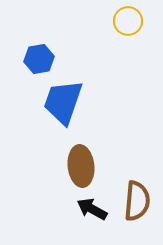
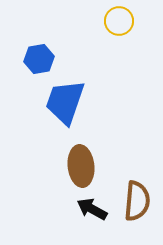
yellow circle: moved 9 px left
blue trapezoid: moved 2 px right
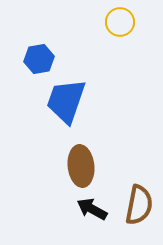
yellow circle: moved 1 px right, 1 px down
blue trapezoid: moved 1 px right, 1 px up
brown semicircle: moved 2 px right, 4 px down; rotated 6 degrees clockwise
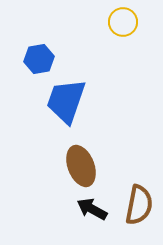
yellow circle: moved 3 px right
brown ellipse: rotated 15 degrees counterclockwise
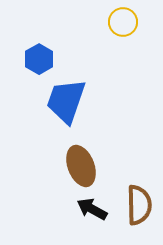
blue hexagon: rotated 20 degrees counterclockwise
brown semicircle: rotated 12 degrees counterclockwise
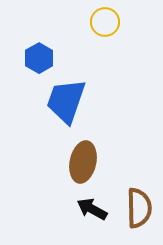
yellow circle: moved 18 px left
blue hexagon: moved 1 px up
brown ellipse: moved 2 px right, 4 px up; rotated 33 degrees clockwise
brown semicircle: moved 3 px down
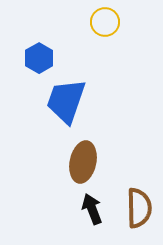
black arrow: rotated 40 degrees clockwise
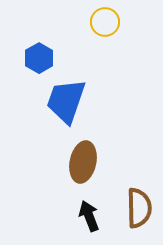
black arrow: moved 3 px left, 7 px down
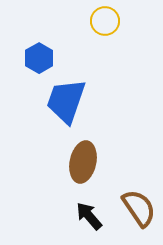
yellow circle: moved 1 px up
brown semicircle: rotated 33 degrees counterclockwise
black arrow: rotated 20 degrees counterclockwise
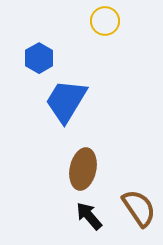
blue trapezoid: rotated 12 degrees clockwise
brown ellipse: moved 7 px down
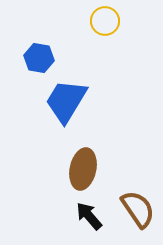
blue hexagon: rotated 20 degrees counterclockwise
brown semicircle: moved 1 px left, 1 px down
